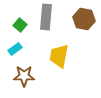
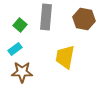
yellow trapezoid: moved 6 px right, 1 px down
brown star: moved 2 px left, 4 px up
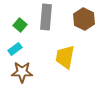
brown hexagon: rotated 15 degrees clockwise
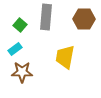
brown hexagon: rotated 25 degrees counterclockwise
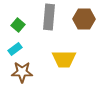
gray rectangle: moved 3 px right
green square: moved 2 px left
yellow trapezoid: moved 1 px left, 2 px down; rotated 100 degrees counterclockwise
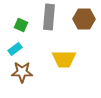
green square: moved 3 px right; rotated 16 degrees counterclockwise
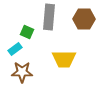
green square: moved 6 px right, 7 px down
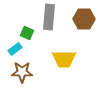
green square: moved 1 px down
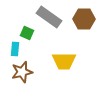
gray rectangle: rotated 60 degrees counterclockwise
cyan rectangle: rotated 48 degrees counterclockwise
yellow trapezoid: moved 2 px down
brown star: rotated 15 degrees counterclockwise
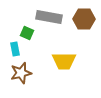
gray rectangle: rotated 25 degrees counterclockwise
cyan rectangle: rotated 16 degrees counterclockwise
brown star: moved 1 px left, 1 px down
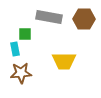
green square: moved 2 px left, 1 px down; rotated 24 degrees counterclockwise
brown star: rotated 10 degrees clockwise
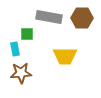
brown hexagon: moved 2 px left, 1 px up
green square: moved 2 px right
yellow trapezoid: moved 1 px right, 5 px up
